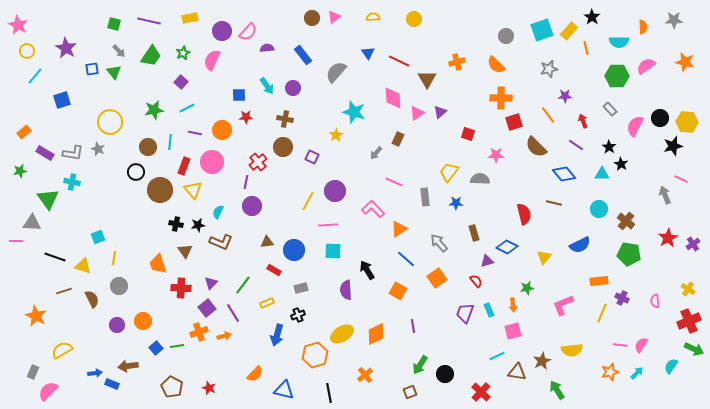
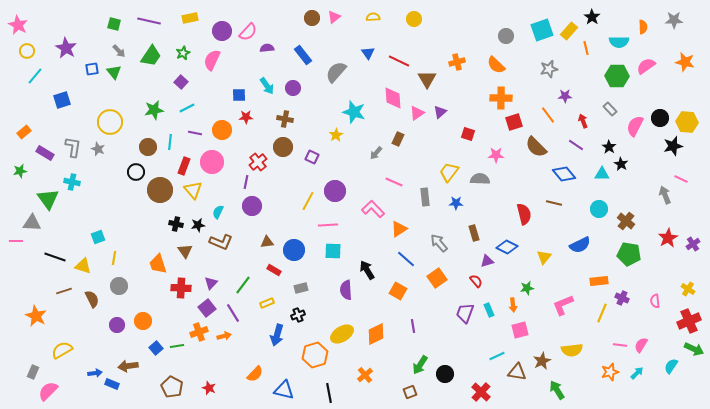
gray L-shape at (73, 153): moved 6 px up; rotated 90 degrees counterclockwise
pink square at (513, 331): moved 7 px right, 1 px up
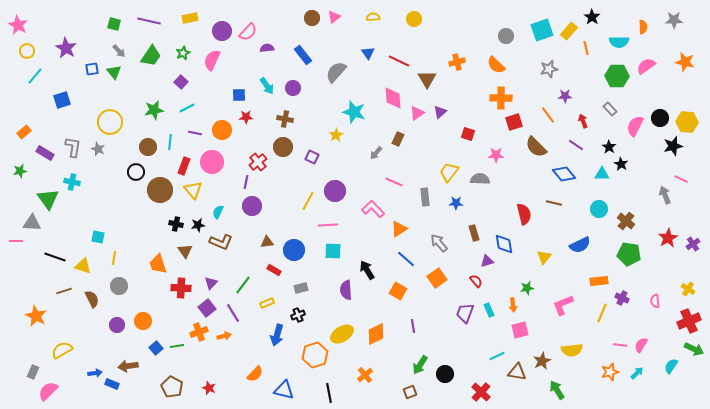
cyan square at (98, 237): rotated 32 degrees clockwise
blue diamond at (507, 247): moved 3 px left, 3 px up; rotated 55 degrees clockwise
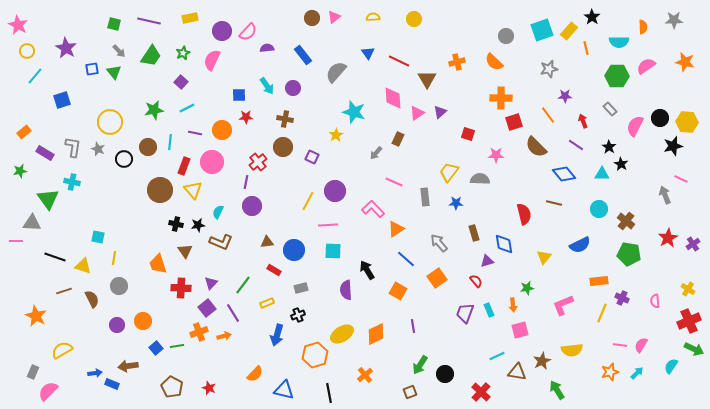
orange semicircle at (496, 65): moved 2 px left, 3 px up
black circle at (136, 172): moved 12 px left, 13 px up
orange triangle at (399, 229): moved 3 px left
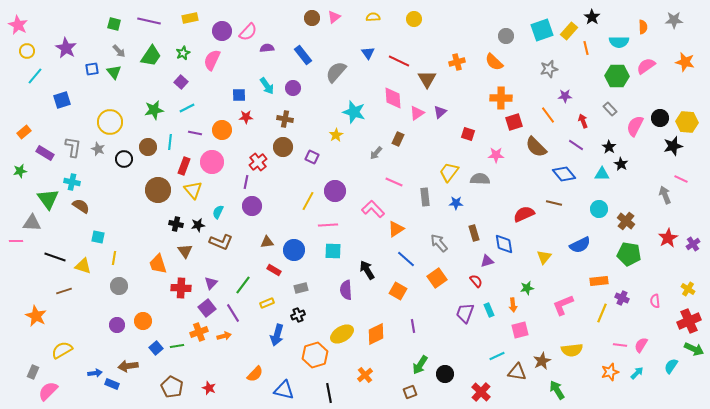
brown circle at (160, 190): moved 2 px left
red semicircle at (524, 214): rotated 100 degrees counterclockwise
brown semicircle at (92, 299): moved 11 px left, 93 px up; rotated 30 degrees counterclockwise
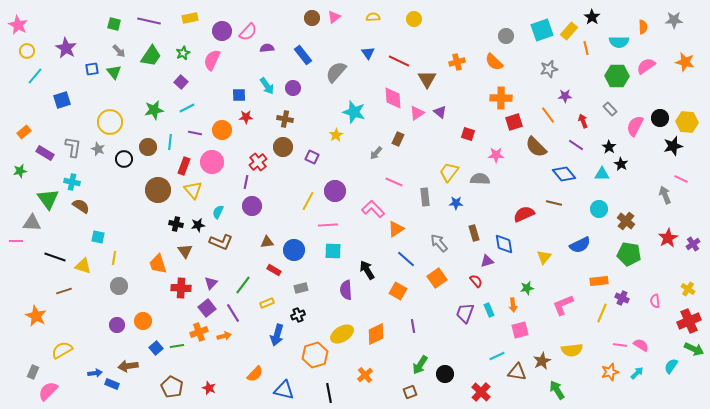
purple triangle at (440, 112): rotated 40 degrees counterclockwise
pink semicircle at (641, 345): rotated 91 degrees clockwise
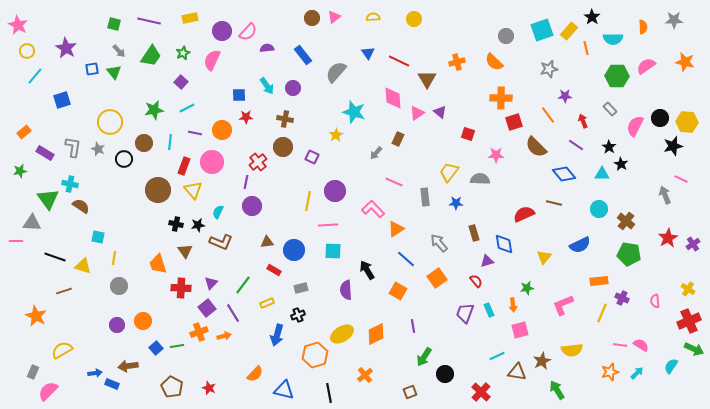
cyan semicircle at (619, 42): moved 6 px left, 3 px up
brown circle at (148, 147): moved 4 px left, 4 px up
cyan cross at (72, 182): moved 2 px left, 2 px down
yellow line at (308, 201): rotated 18 degrees counterclockwise
green arrow at (420, 365): moved 4 px right, 8 px up
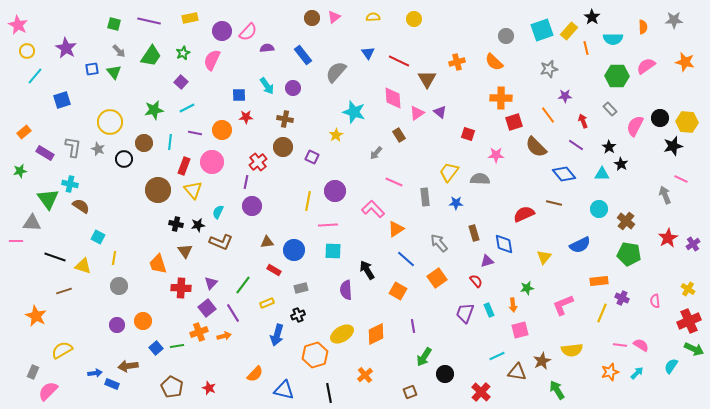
brown rectangle at (398, 139): moved 1 px right, 4 px up; rotated 56 degrees counterclockwise
cyan square at (98, 237): rotated 16 degrees clockwise
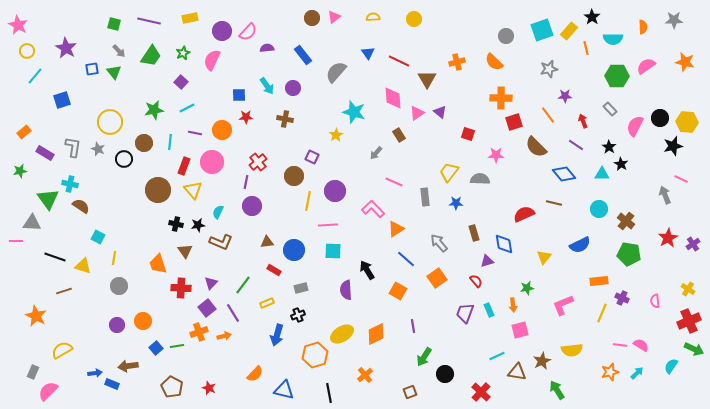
brown circle at (283, 147): moved 11 px right, 29 px down
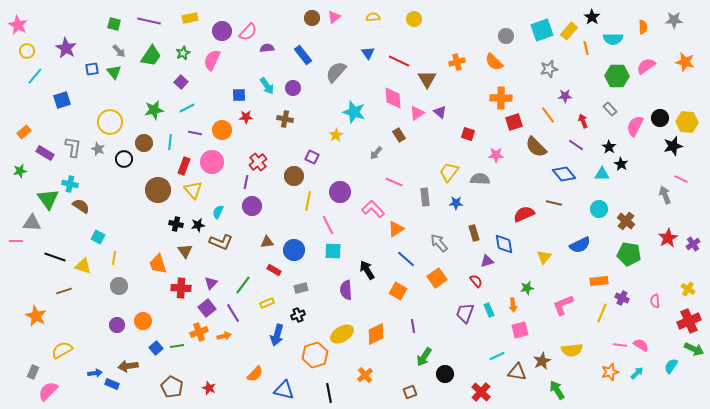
purple circle at (335, 191): moved 5 px right, 1 px down
pink line at (328, 225): rotated 66 degrees clockwise
